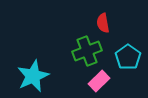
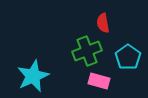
pink rectangle: rotated 60 degrees clockwise
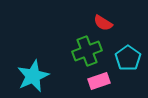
red semicircle: rotated 48 degrees counterclockwise
cyan pentagon: moved 1 px down
pink rectangle: rotated 35 degrees counterclockwise
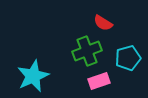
cyan pentagon: rotated 20 degrees clockwise
